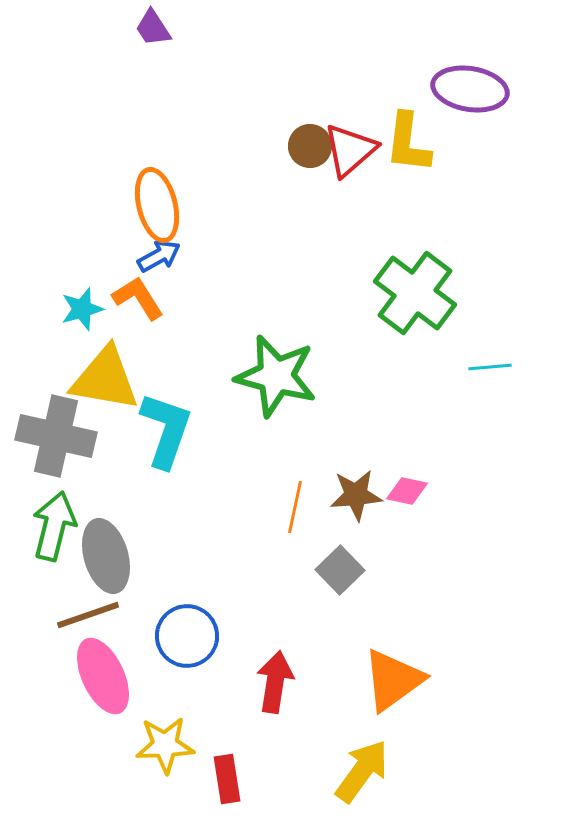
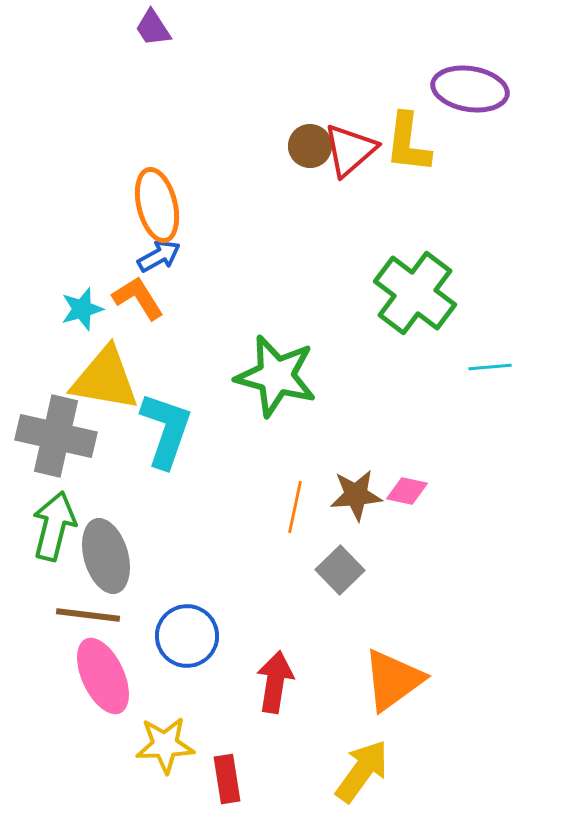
brown line: rotated 26 degrees clockwise
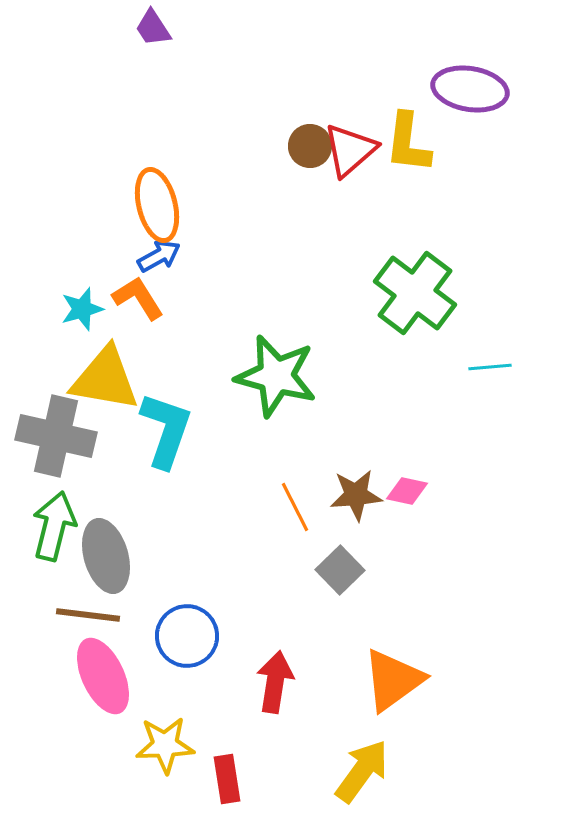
orange line: rotated 39 degrees counterclockwise
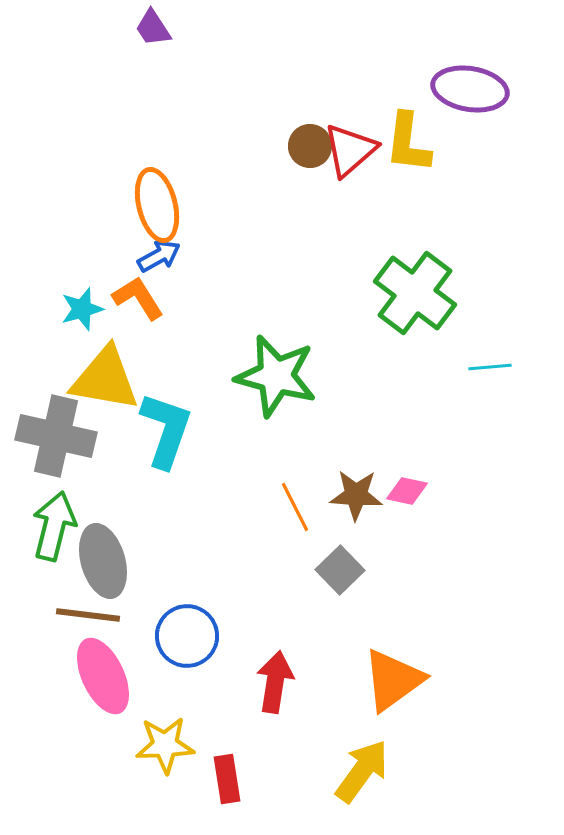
brown star: rotated 8 degrees clockwise
gray ellipse: moved 3 px left, 5 px down
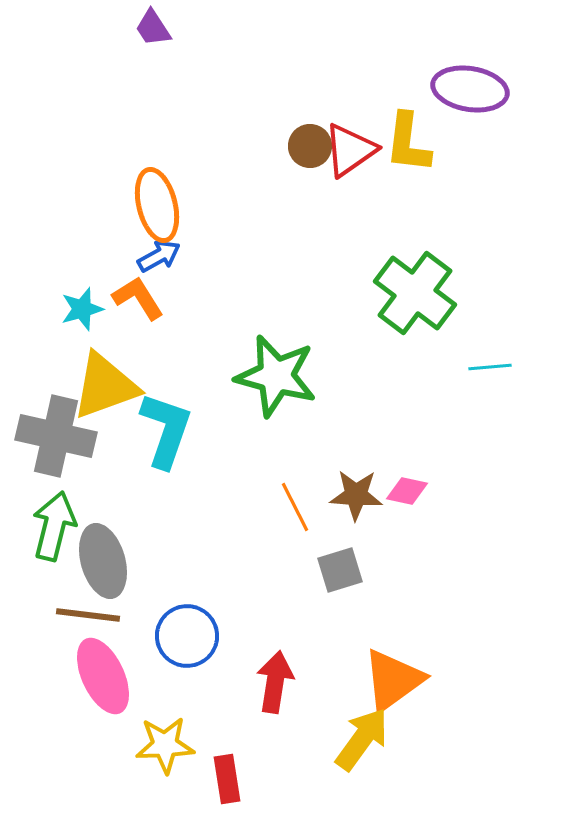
red triangle: rotated 6 degrees clockwise
yellow triangle: moved 7 px down; rotated 30 degrees counterclockwise
gray square: rotated 27 degrees clockwise
yellow arrow: moved 32 px up
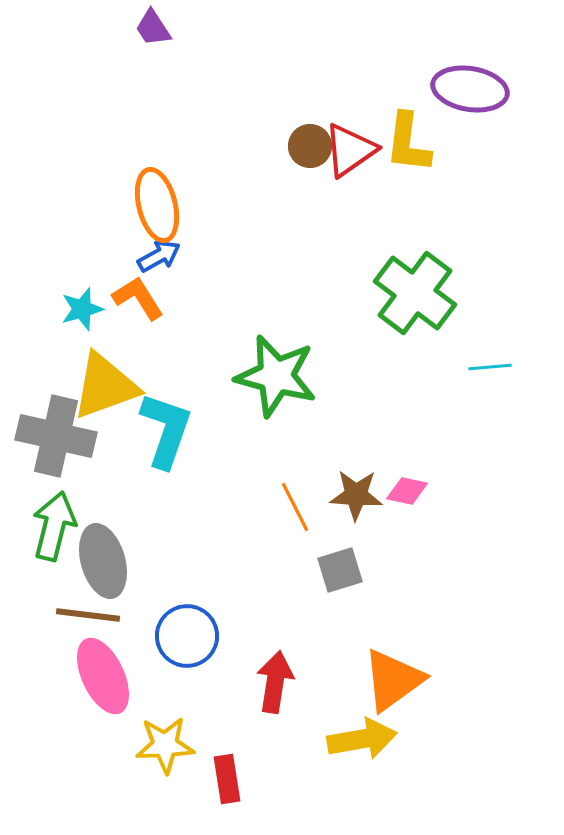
yellow arrow: rotated 44 degrees clockwise
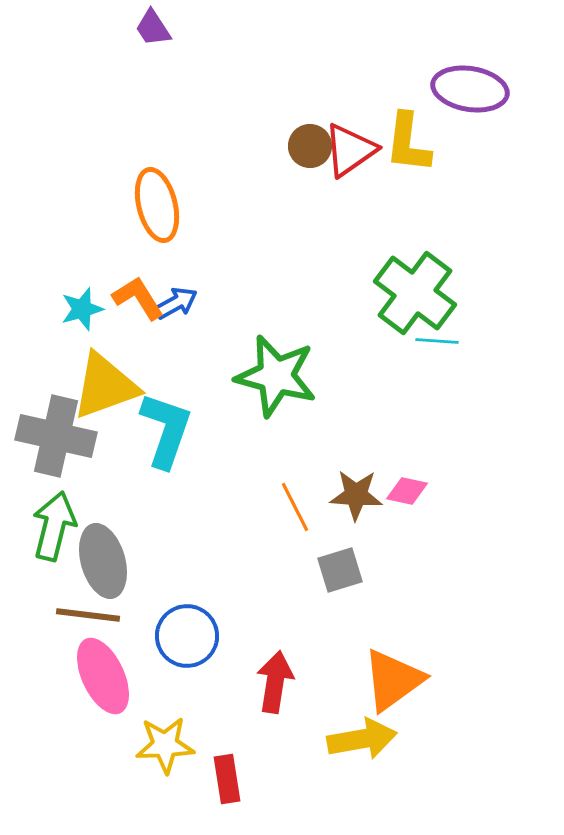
blue arrow: moved 17 px right, 47 px down
cyan line: moved 53 px left, 26 px up; rotated 9 degrees clockwise
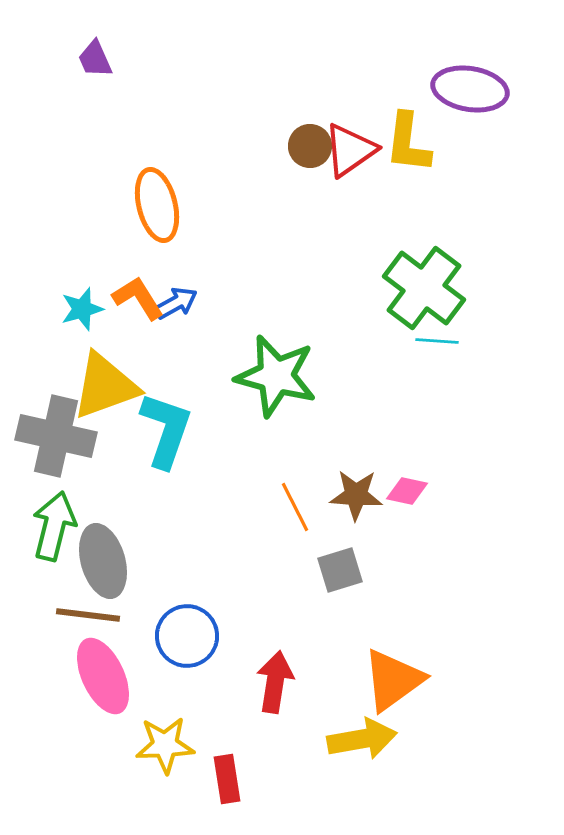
purple trapezoid: moved 58 px left, 31 px down; rotated 9 degrees clockwise
green cross: moved 9 px right, 5 px up
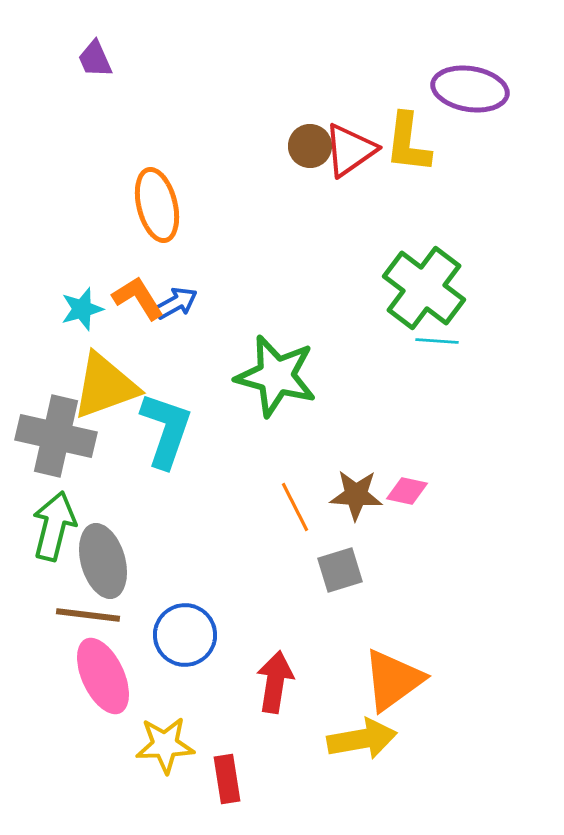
blue circle: moved 2 px left, 1 px up
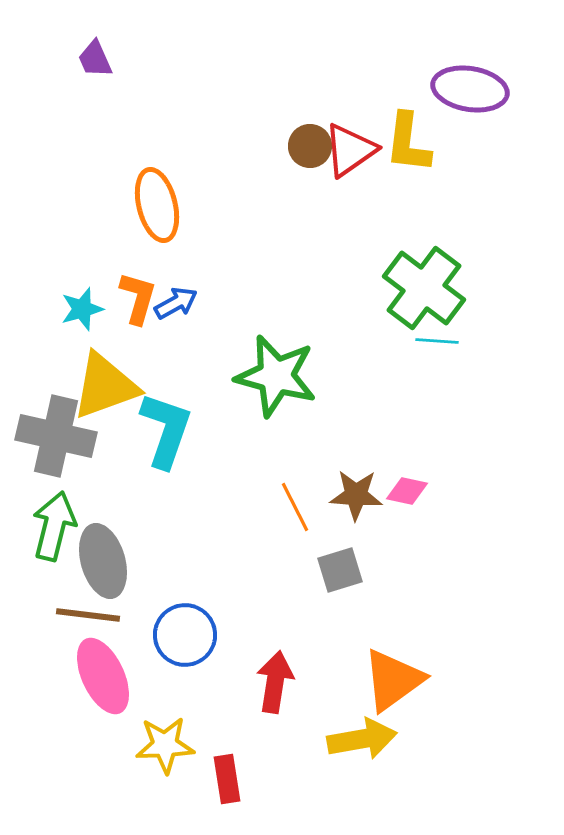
orange L-shape: rotated 48 degrees clockwise
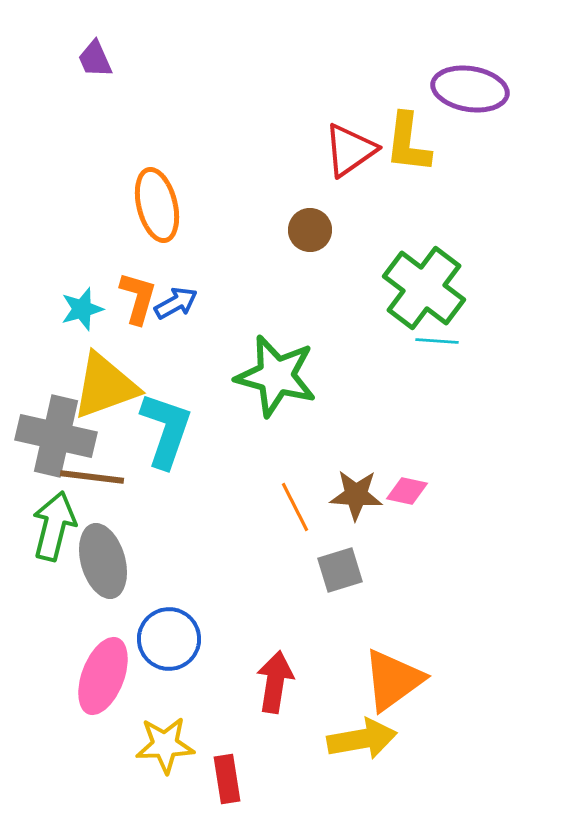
brown circle: moved 84 px down
brown line: moved 4 px right, 138 px up
blue circle: moved 16 px left, 4 px down
pink ellipse: rotated 46 degrees clockwise
